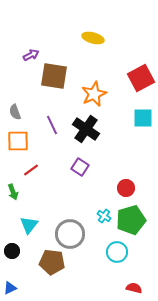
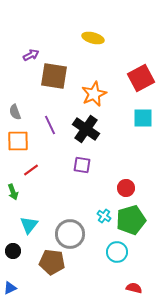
purple line: moved 2 px left
purple square: moved 2 px right, 2 px up; rotated 24 degrees counterclockwise
black circle: moved 1 px right
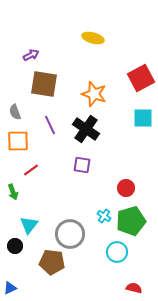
brown square: moved 10 px left, 8 px down
orange star: rotated 30 degrees counterclockwise
green pentagon: moved 1 px down
black circle: moved 2 px right, 5 px up
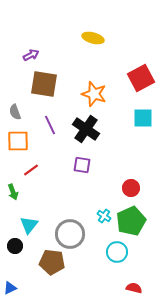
red circle: moved 5 px right
green pentagon: rotated 8 degrees counterclockwise
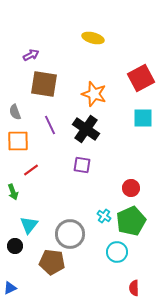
red semicircle: rotated 105 degrees counterclockwise
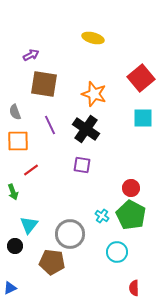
red square: rotated 12 degrees counterclockwise
cyan cross: moved 2 px left
green pentagon: moved 6 px up; rotated 20 degrees counterclockwise
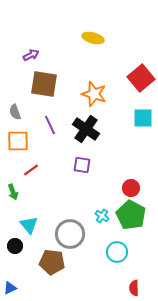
cyan triangle: rotated 18 degrees counterclockwise
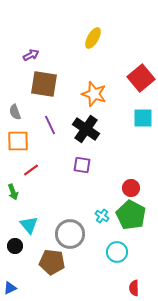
yellow ellipse: rotated 75 degrees counterclockwise
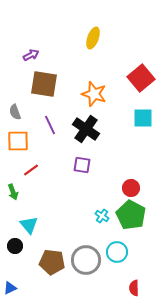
yellow ellipse: rotated 10 degrees counterclockwise
gray circle: moved 16 px right, 26 px down
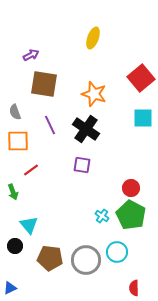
brown pentagon: moved 2 px left, 4 px up
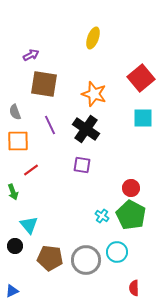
blue triangle: moved 2 px right, 3 px down
